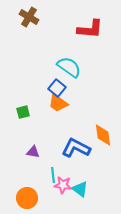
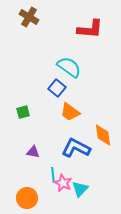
orange trapezoid: moved 12 px right, 9 px down
pink star: moved 2 px up; rotated 18 degrees clockwise
cyan triangle: rotated 36 degrees clockwise
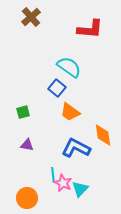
brown cross: moved 2 px right; rotated 18 degrees clockwise
purple triangle: moved 6 px left, 7 px up
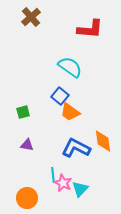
cyan semicircle: moved 1 px right
blue square: moved 3 px right, 8 px down
orange diamond: moved 6 px down
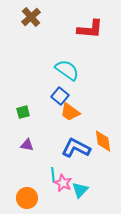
cyan semicircle: moved 3 px left, 3 px down
cyan triangle: moved 1 px down
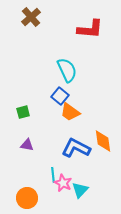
cyan semicircle: rotated 30 degrees clockwise
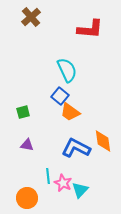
cyan line: moved 5 px left, 1 px down
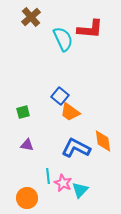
cyan semicircle: moved 4 px left, 31 px up
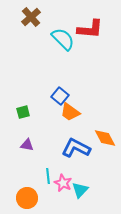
cyan semicircle: rotated 20 degrees counterclockwise
orange diamond: moved 2 px right, 3 px up; rotated 20 degrees counterclockwise
